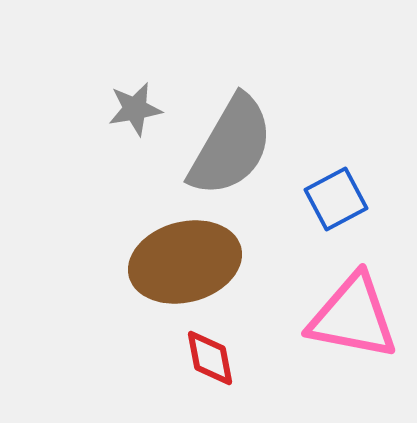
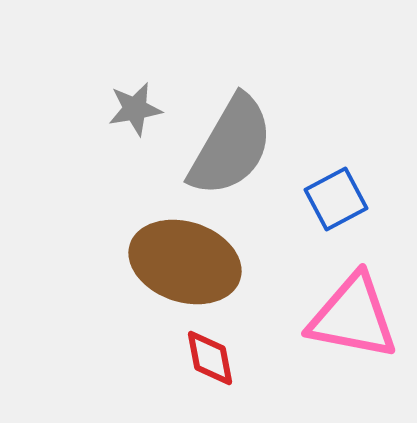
brown ellipse: rotated 33 degrees clockwise
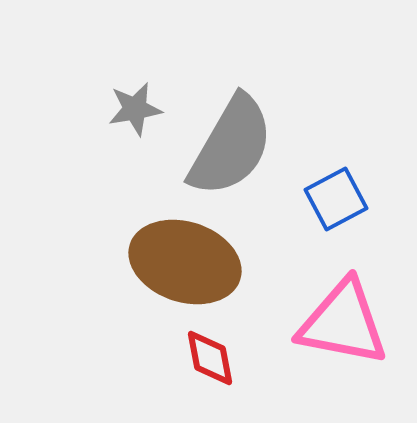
pink triangle: moved 10 px left, 6 px down
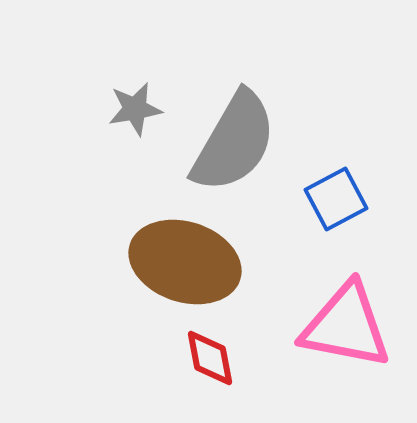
gray semicircle: moved 3 px right, 4 px up
pink triangle: moved 3 px right, 3 px down
